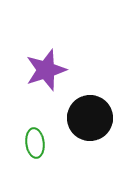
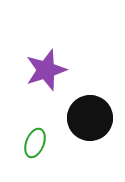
green ellipse: rotated 28 degrees clockwise
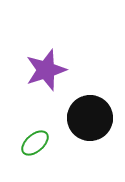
green ellipse: rotated 28 degrees clockwise
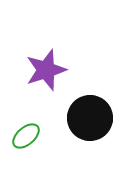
green ellipse: moved 9 px left, 7 px up
